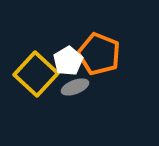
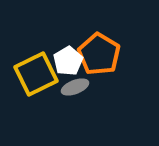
orange pentagon: rotated 9 degrees clockwise
yellow square: rotated 21 degrees clockwise
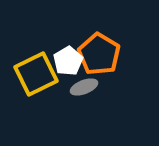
gray ellipse: moved 9 px right
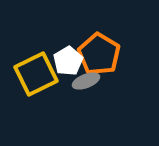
gray ellipse: moved 2 px right, 6 px up
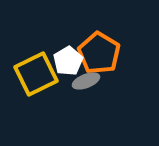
orange pentagon: moved 1 px up
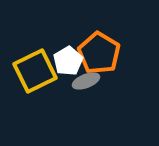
yellow square: moved 1 px left, 3 px up
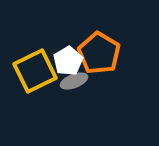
gray ellipse: moved 12 px left
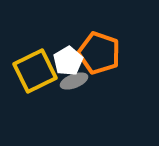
orange pentagon: rotated 12 degrees counterclockwise
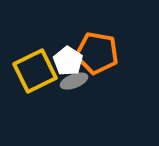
orange pentagon: moved 2 px left; rotated 9 degrees counterclockwise
white pentagon: rotated 8 degrees counterclockwise
